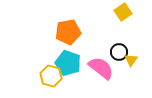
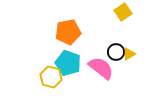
black circle: moved 3 px left
yellow triangle: moved 2 px left, 6 px up; rotated 24 degrees clockwise
yellow hexagon: moved 1 px down
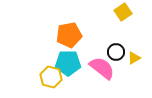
orange pentagon: moved 1 px right, 3 px down
yellow triangle: moved 5 px right, 4 px down
cyan pentagon: rotated 20 degrees counterclockwise
pink semicircle: moved 1 px right
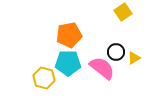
yellow hexagon: moved 7 px left, 1 px down
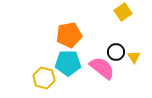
yellow triangle: moved 1 px up; rotated 32 degrees counterclockwise
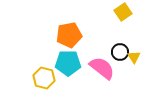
black circle: moved 4 px right
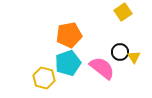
cyan pentagon: rotated 20 degrees counterclockwise
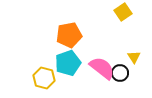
black circle: moved 21 px down
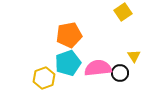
yellow triangle: moved 1 px up
pink semicircle: moved 4 px left; rotated 44 degrees counterclockwise
yellow hexagon: rotated 25 degrees clockwise
